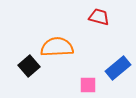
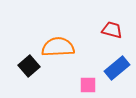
red trapezoid: moved 13 px right, 13 px down
orange semicircle: moved 1 px right
blue rectangle: moved 1 px left
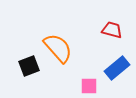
orange semicircle: moved 1 px down; rotated 52 degrees clockwise
black square: rotated 20 degrees clockwise
pink square: moved 1 px right, 1 px down
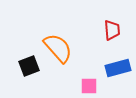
red trapezoid: rotated 70 degrees clockwise
blue rectangle: moved 1 px right; rotated 25 degrees clockwise
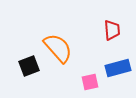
pink square: moved 1 px right, 4 px up; rotated 12 degrees counterclockwise
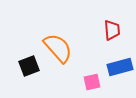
blue rectangle: moved 2 px right, 1 px up
pink square: moved 2 px right
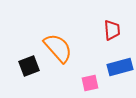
pink square: moved 2 px left, 1 px down
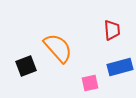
black square: moved 3 px left
